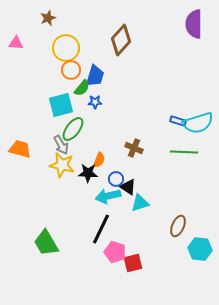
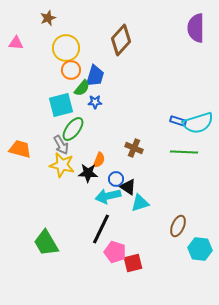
purple semicircle: moved 2 px right, 4 px down
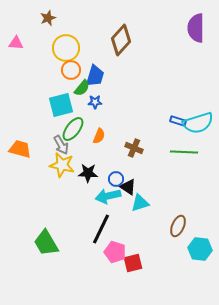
orange semicircle: moved 24 px up
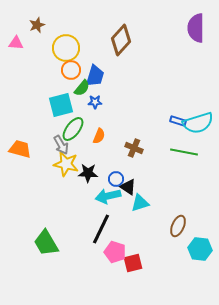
brown star: moved 11 px left, 7 px down
green line: rotated 8 degrees clockwise
yellow star: moved 4 px right, 1 px up
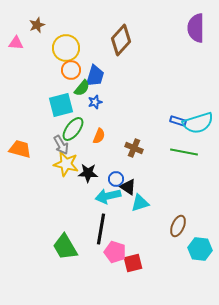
blue star: rotated 16 degrees counterclockwise
black line: rotated 16 degrees counterclockwise
green trapezoid: moved 19 px right, 4 px down
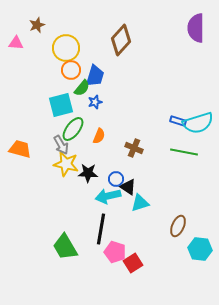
red square: rotated 18 degrees counterclockwise
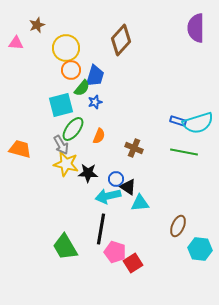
cyan triangle: rotated 12 degrees clockwise
